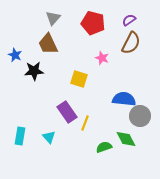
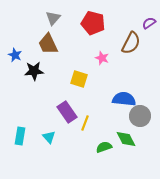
purple semicircle: moved 20 px right, 3 px down
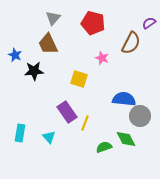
cyan rectangle: moved 3 px up
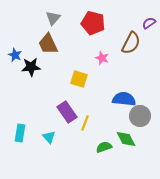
black star: moved 3 px left, 4 px up
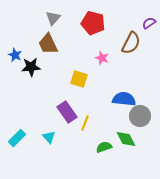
cyan rectangle: moved 3 px left, 5 px down; rotated 36 degrees clockwise
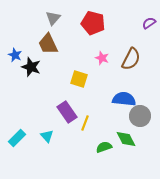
brown semicircle: moved 16 px down
black star: rotated 24 degrees clockwise
cyan triangle: moved 2 px left, 1 px up
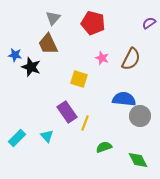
blue star: rotated 16 degrees counterclockwise
green diamond: moved 12 px right, 21 px down
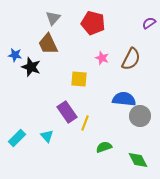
yellow square: rotated 12 degrees counterclockwise
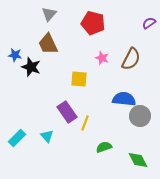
gray triangle: moved 4 px left, 4 px up
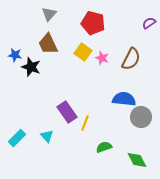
yellow square: moved 4 px right, 27 px up; rotated 30 degrees clockwise
gray circle: moved 1 px right, 1 px down
green diamond: moved 1 px left
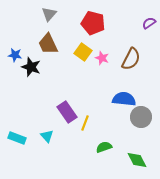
cyan rectangle: rotated 66 degrees clockwise
